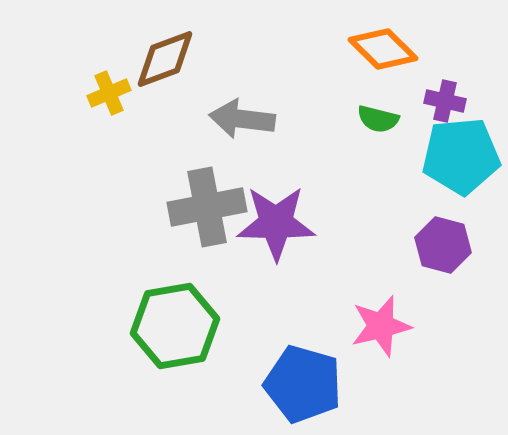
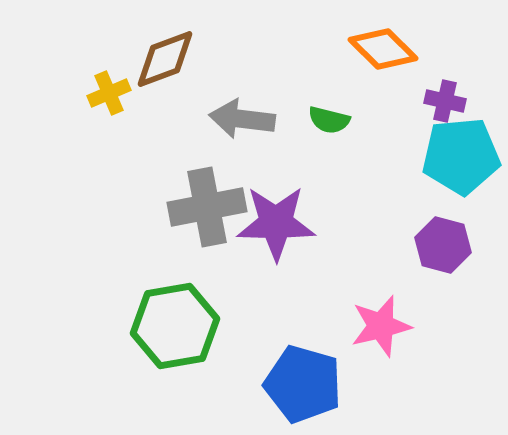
green semicircle: moved 49 px left, 1 px down
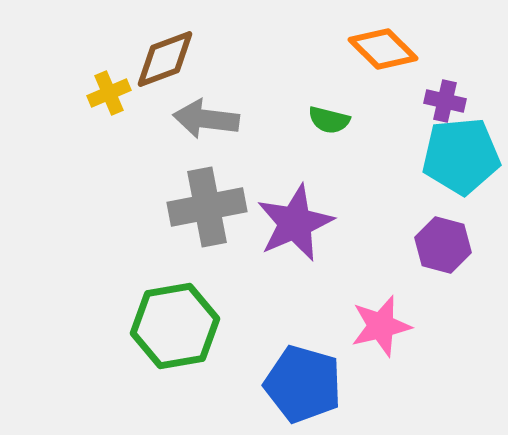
gray arrow: moved 36 px left
purple star: moved 19 px right; rotated 24 degrees counterclockwise
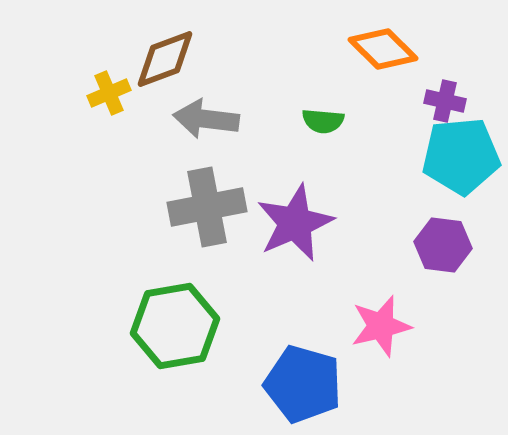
green semicircle: moved 6 px left, 1 px down; rotated 9 degrees counterclockwise
purple hexagon: rotated 8 degrees counterclockwise
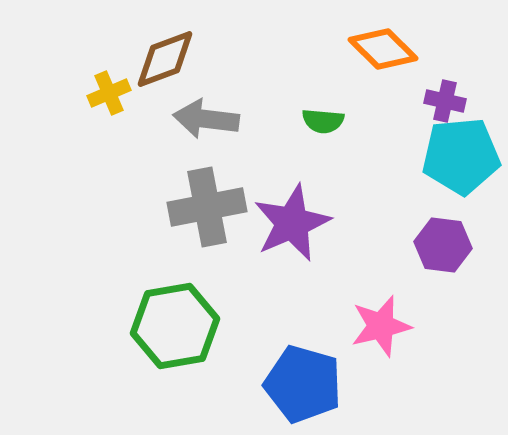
purple star: moved 3 px left
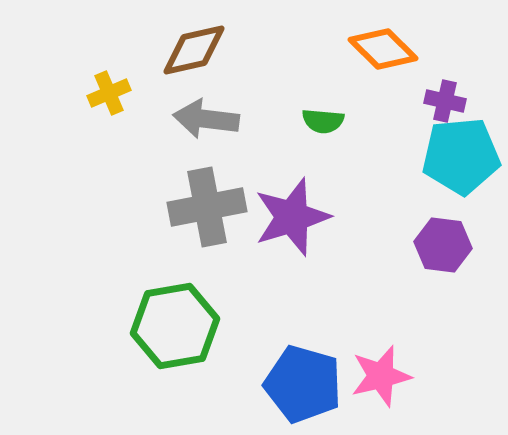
brown diamond: moved 29 px right, 9 px up; rotated 8 degrees clockwise
purple star: moved 6 px up; rotated 6 degrees clockwise
pink star: moved 50 px down
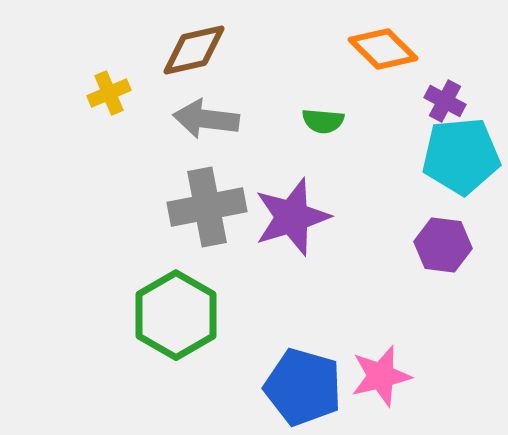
purple cross: rotated 15 degrees clockwise
green hexagon: moved 1 px right, 11 px up; rotated 20 degrees counterclockwise
blue pentagon: moved 3 px down
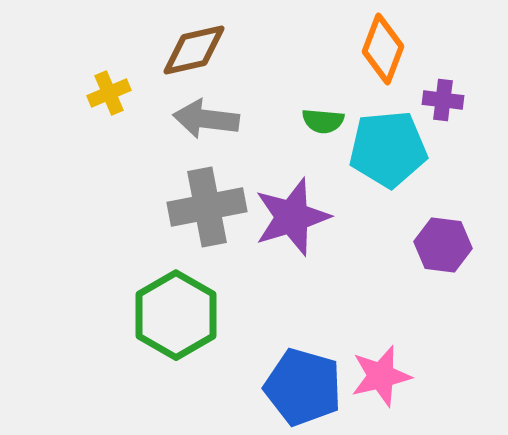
orange diamond: rotated 66 degrees clockwise
purple cross: moved 2 px left, 1 px up; rotated 21 degrees counterclockwise
cyan pentagon: moved 73 px left, 7 px up
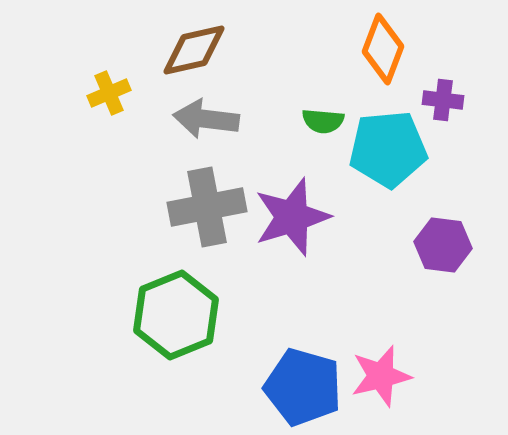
green hexagon: rotated 8 degrees clockwise
